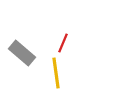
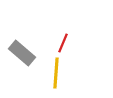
yellow line: rotated 12 degrees clockwise
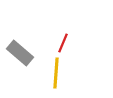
gray rectangle: moved 2 px left
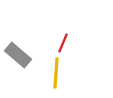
gray rectangle: moved 2 px left, 2 px down
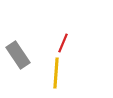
gray rectangle: rotated 16 degrees clockwise
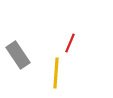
red line: moved 7 px right
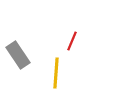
red line: moved 2 px right, 2 px up
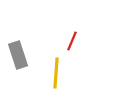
gray rectangle: rotated 16 degrees clockwise
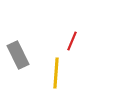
gray rectangle: rotated 8 degrees counterclockwise
